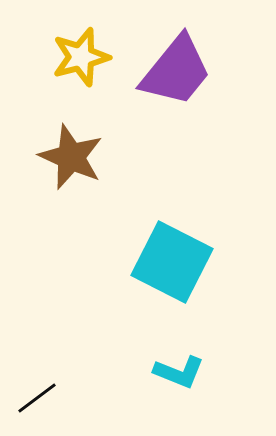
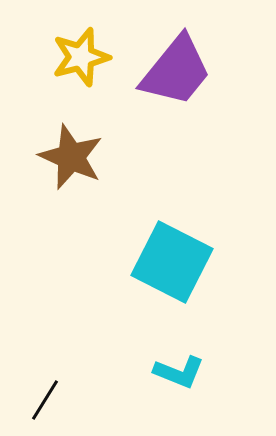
black line: moved 8 px right, 2 px down; rotated 21 degrees counterclockwise
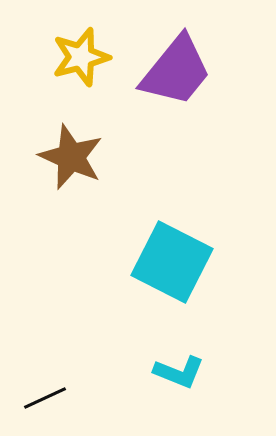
black line: moved 2 px up; rotated 33 degrees clockwise
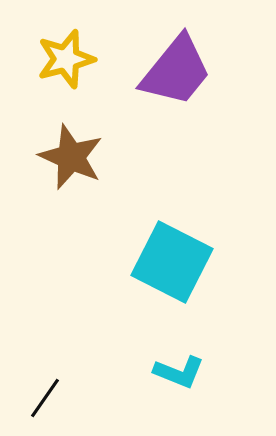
yellow star: moved 15 px left, 2 px down
black line: rotated 30 degrees counterclockwise
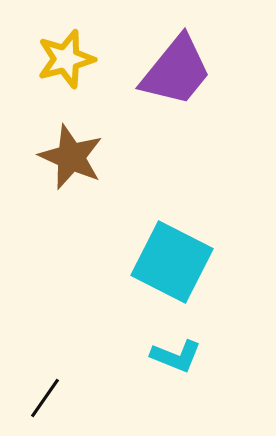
cyan L-shape: moved 3 px left, 16 px up
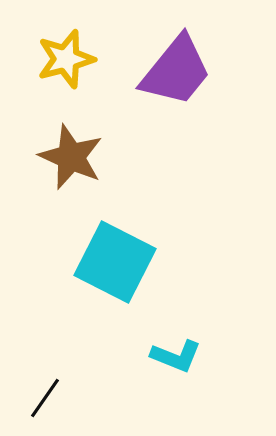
cyan square: moved 57 px left
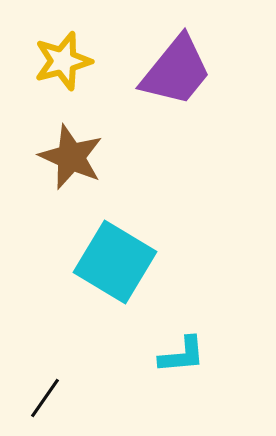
yellow star: moved 3 px left, 2 px down
cyan square: rotated 4 degrees clockwise
cyan L-shape: moved 6 px right, 1 px up; rotated 27 degrees counterclockwise
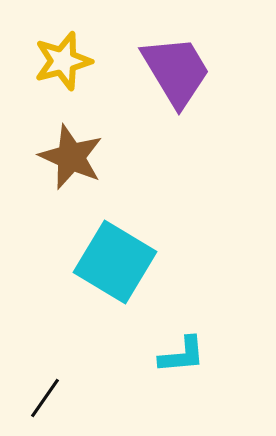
purple trapezoid: rotated 70 degrees counterclockwise
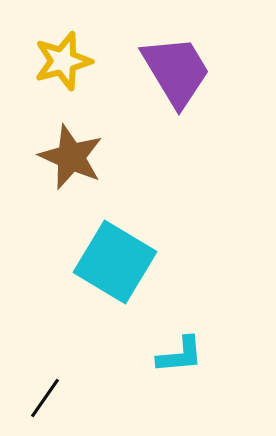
cyan L-shape: moved 2 px left
